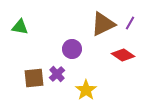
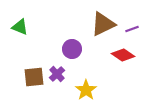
purple line: moved 2 px right, 6 px down; rotated 40 degrees clockwise
green triangle: rotated 12 degrees clockwise
brown square: moved 1 px up
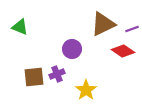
red diamond: moved 4 px up
purple cross: rotated 21 degrees clockwise
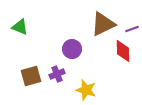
red diamond: rotated 55 degrees clockwise
brown square: moved 3 px left, 1 px up; rotated 10 degrees counterclockwise
yellow star: rotated 20 degrees counterclockwise
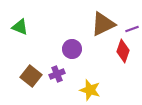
red diamond: rotated 20 degrees clockwise
brown square: rotated 35 degrees counterclockwise
yellow star: moved 4 px right
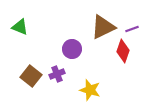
brown triangle: moved 3 px down
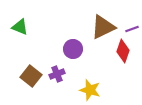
purple circle: moved 1 px right
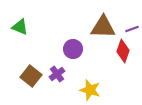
brown triangle: rotated 28 degrees clockwise
purple cross: rotated 14 degrees counterclockwise
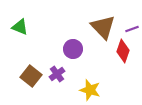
brown triangle: rotated 44 degrees clockwise
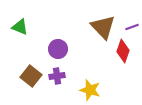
purple line: moved 2 px up
purple circle: moved 15 px left
purple cross: moved 2 px down; rotated 28 degrees clockwise
